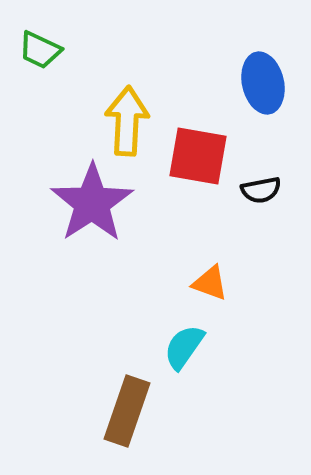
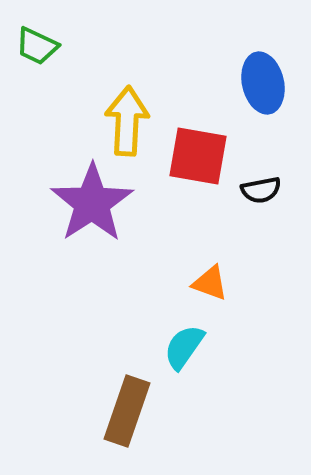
green trapezoid: moved 3 px left, 4 px up
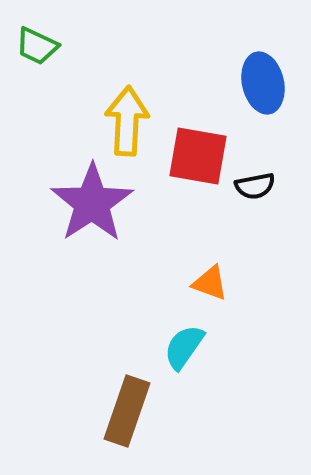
black semicircle: moved 6 px left, 4 px up
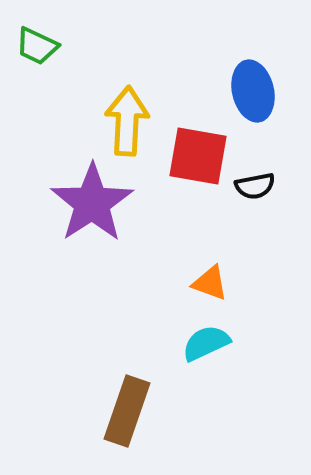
blue ellipse: moved 10 px left, 8 px down
cyan semicircle: moved 22 px right, 4 px up; rotated 30 degrees clockwise
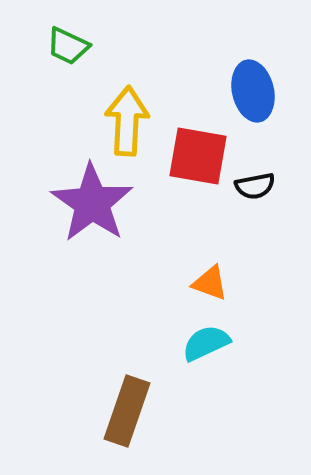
green trapezoid: moved 31 px right
purple star: rotated 4 degrees counterclockwise
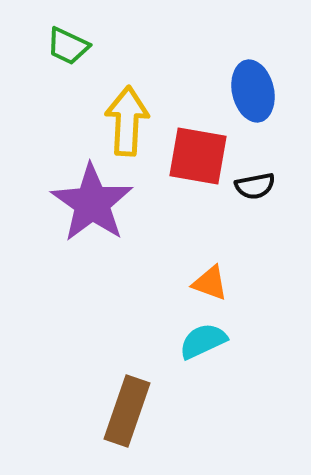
cyan semicircle: moved 3 px left, 2 px up
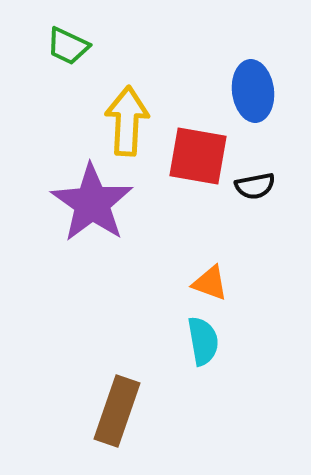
blue ellipse: rotated 6 degrees clockwise
cyan semicircle: rotated 105 degrees clockwise
brown rectangle: moved 10 px left
